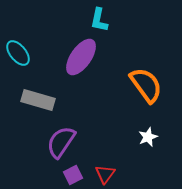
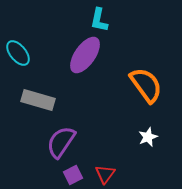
purple ellipse: moved 4 px right, 2 px up
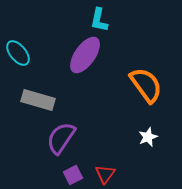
purple semicircle: moved 4 px up
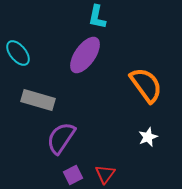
cyan L-shape: moved 2 px left, 3 px up
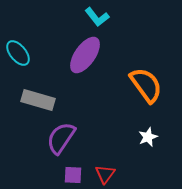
cyan L-shape: rotated 50 degrees counterclockwise
purple square: rotated 30 degrees clockwise
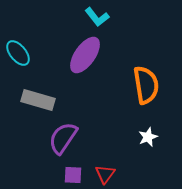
orange semicircle: rotated 27 degrees clockwise
purple semicircle: moved 2 px right
